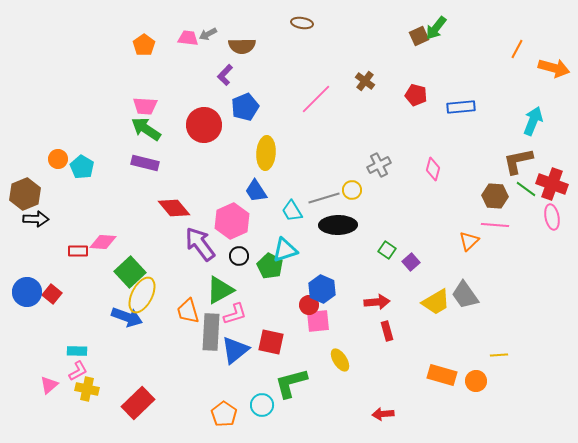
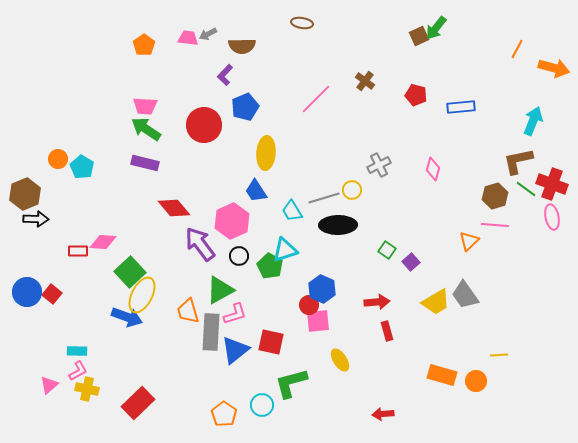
brown hexagon at (495, 196): rotated 20 degrees counterclockwise
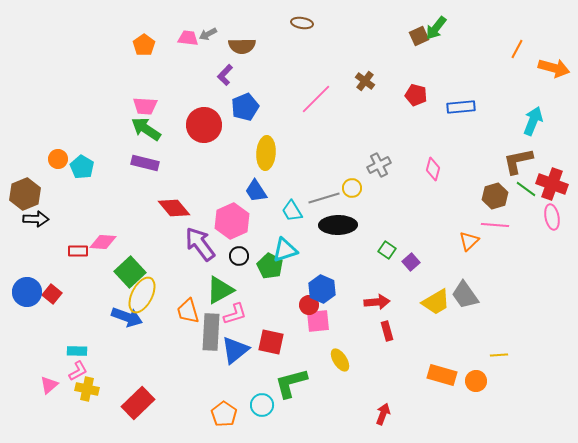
yellow circle at (352, 190): moved 2 px up
red arrow at (383, 414): rotated 115 degrees clockwise
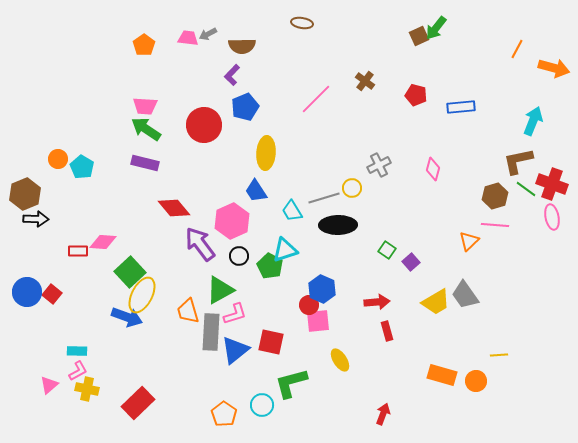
purple L-shape at (225, 75): moved 7 px right
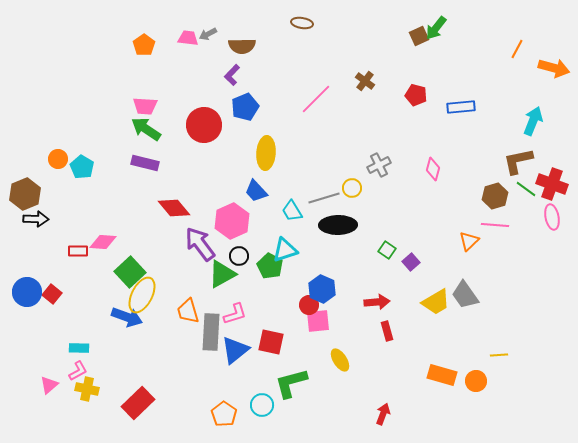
blue trapezoid at (256, 191): rotated 10 degrees counterclockwise
green triangle at (220, 290): moved 2 px right, 16 px up
cyan rectangle at (77, 351): moved 2 px right, 3 px up
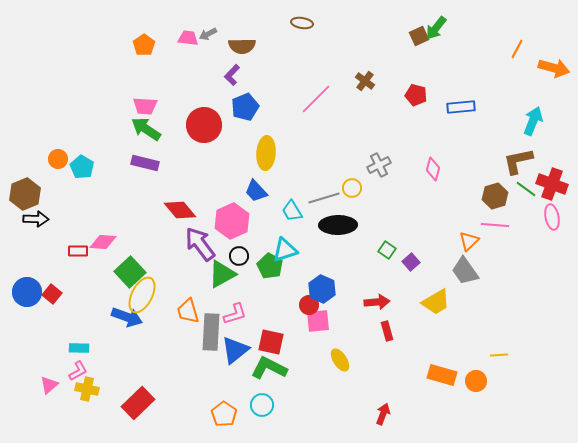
red diamond at (174, 208): moved 6 px right, 2 px down
gray trapezoid at (465, 295): moved 24 px up
green L-shape at (291, 383): moved 22 px left, 15 px up; rotated 42 degrees clockwise
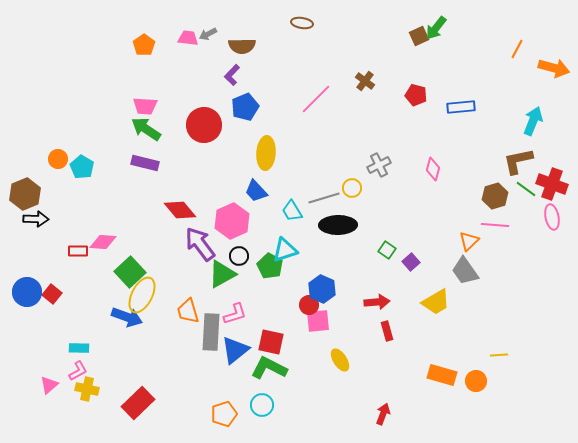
orange pentagon at (224, 414): rotated 20 degrees clockwise
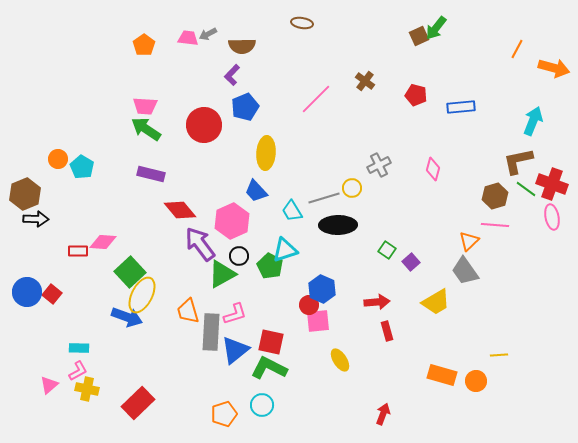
purple rectangle at (145, 163): moved 6 px right, 11 px down
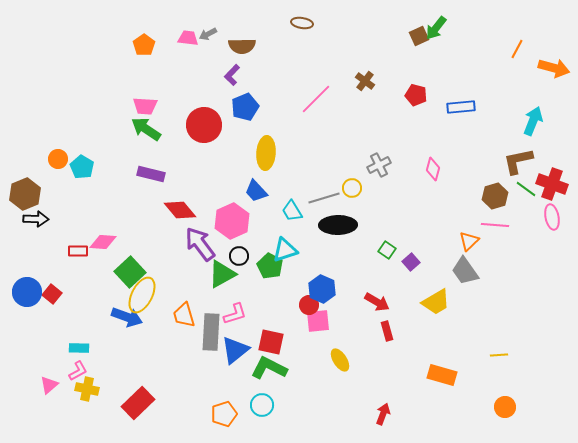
red arrow at (377, 302): rotated 35 degrees clockwise
orange trapezoid at (188, 311): moved 4 px left, 4 px down
orange circle at (476, 381): moved 29 px right, 26 px down
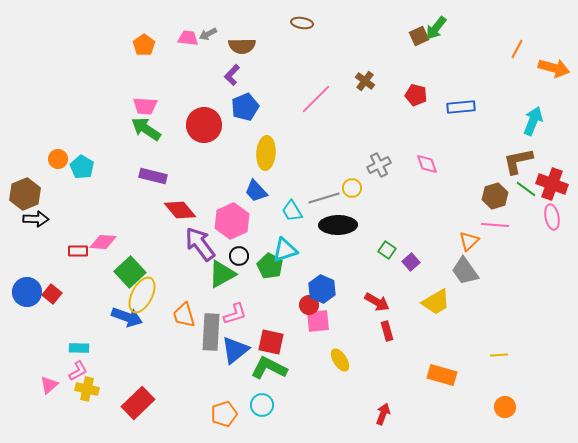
pink diamond at (433, 169): moved 6 px left, 5 px up; rotated 35 degrees counterclockwise
purple rectangle at (151, 174): moved 2 px right, 2 px down
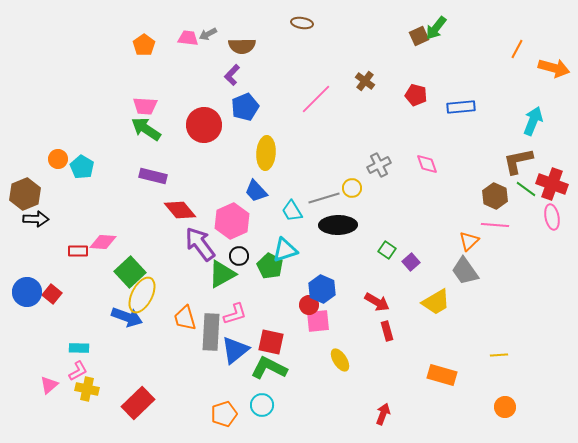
brown hexagon at (495, 196): rotated 20 degrees counterclockwise
orange trapezoid at (184, 315): moved 1 px right, 3 px down
